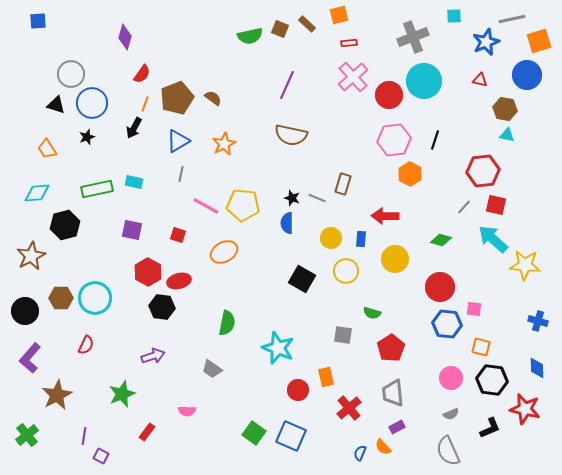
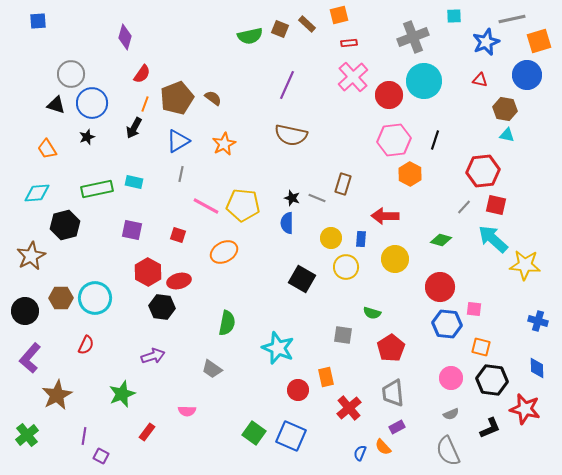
yellow circle at (346, 271): moved 4 px up
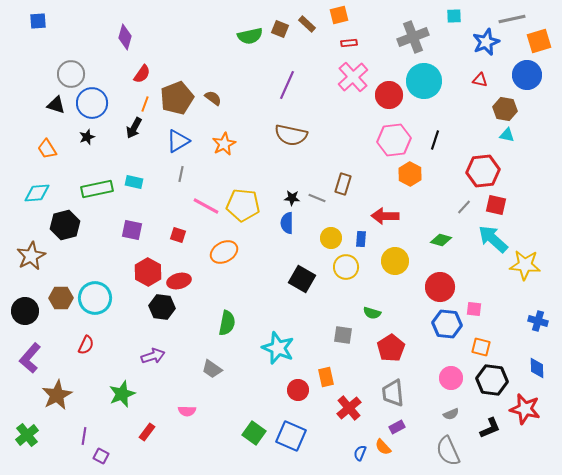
black star at (292, 198): rotated 14 degrees counterclockwise
yellow circle at (395, 259): moved 2 px down
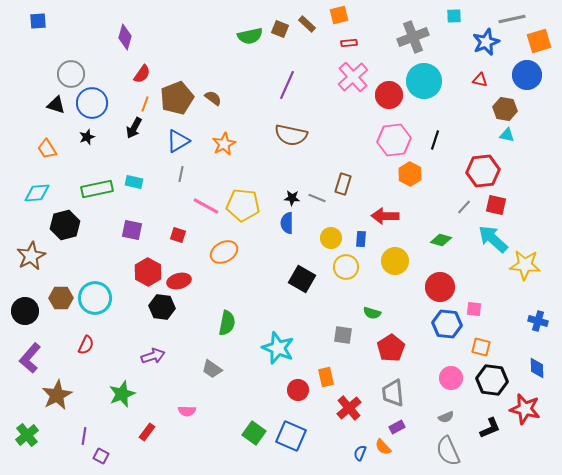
gray semicircle at (451, 414): moved 5 px left, 3 px down
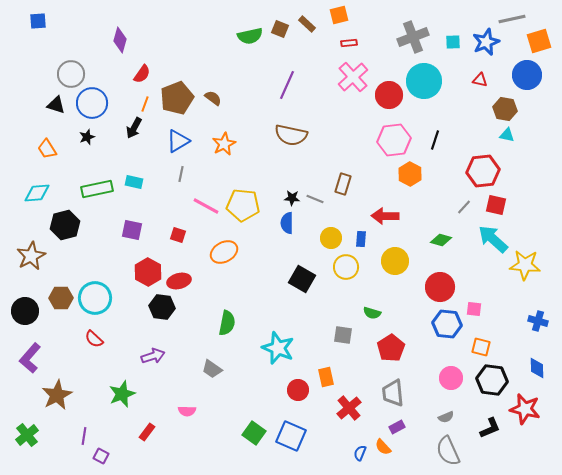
cyan square at (454, 16): moved 1 px left, 26 px down
purple diamond at (125, 37): moved 5 px left, 3 px down
gray line at (317, 198): moved 2 px left, 1 px down
red semicircle at (86, 345): moved 8 px right, 6 px up; rotated 108 degrees clockwise
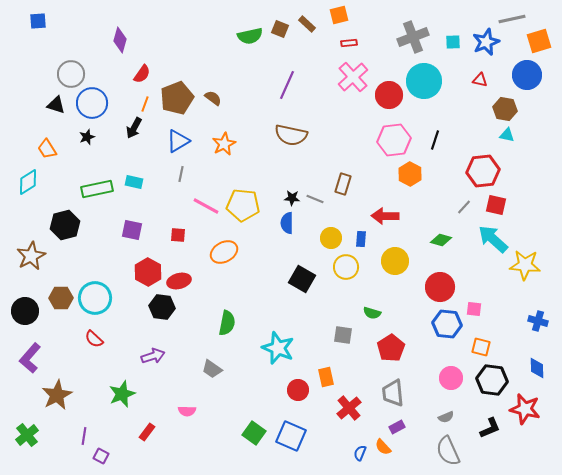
cyan diamond at (37, 193): moved 9 px left, 11 px up; rotated 28 degrees counterclockwise
red square at (178, 235): rotated 14 degrees counterclockwise
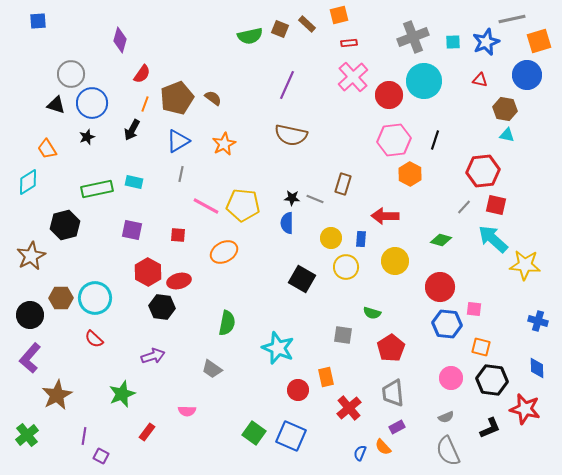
black arrow at (134, 128): moved 2 px left, 2 px down
black circle at (25, 311): moved 5 px right, 4 px down
